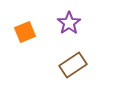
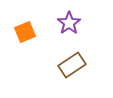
brown rectangle: moved 1 px left
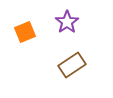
purple star: moved 2 px left, 1 px up
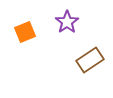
brown rectangle: moved 18 px right, 5 px up
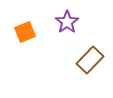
brown rectangle: rotated 12 degrees counterclockwise
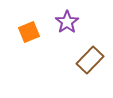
orange square: moved 4 px right
